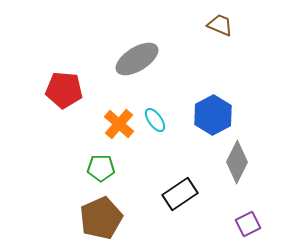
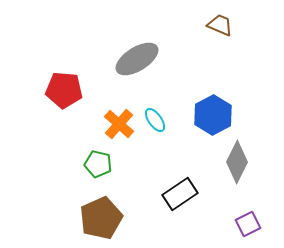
green pentagon: moved 3 px left, 4 px up; rotated 12 degrees clockwise
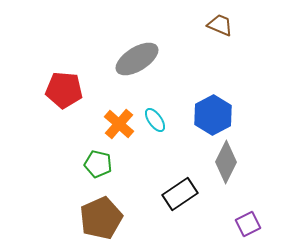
gray diamond: moved 11 px left
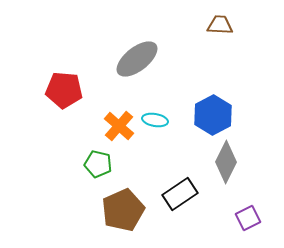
brown trapezoid: rotated 20 degrees counterclockwise
gray ellipse: rotated 6 degrees counterclockwise
cyan ellipse: rotated 45 degrees counterclockwise
orange cross: moved 2 px down
brown pentagon: moved 22 px right, 8 px up
purple square: moved 6 px up
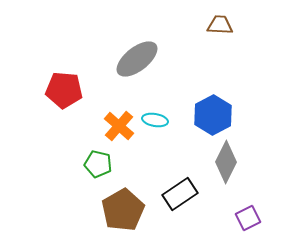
brown pentagon: rotated 6 degrees counterclockwise
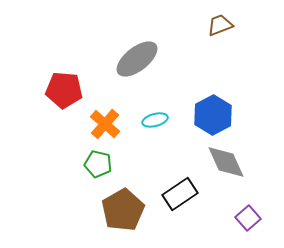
brown trapezoid: rotated 24 degrees counterclockwise
cyan ellipse: rotated 25 degrees counterclockwise
orange cross: moved 14 px left, 2 px up
gray diamond: rotated 51 degrees counterclockwise
purple square: rotated 15 degrees counterclockwise
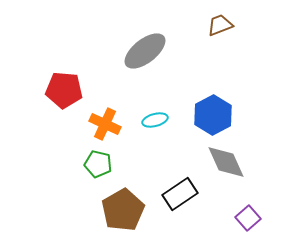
gray ellipse: moved 8 px right, 8 px up
orange cross: rotated 16 degrees counterclockwise
